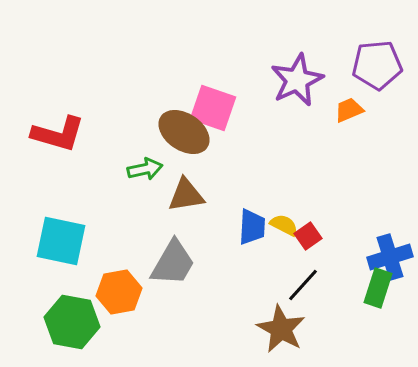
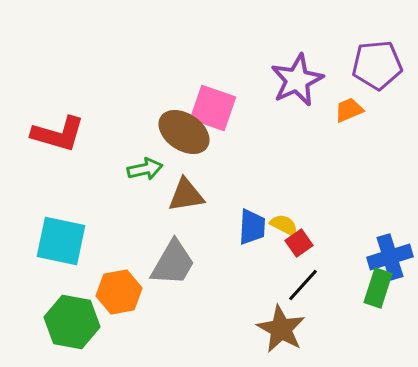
red square: moved 9 px left, 7 px down
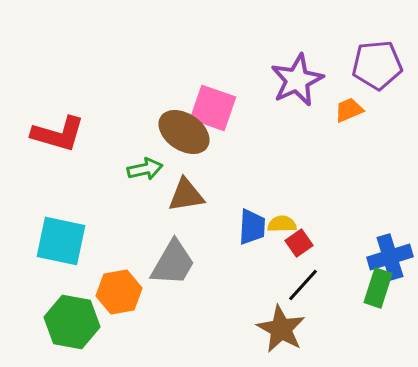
yellow semicircle: moved 2 px left, 1 px up; rotated 28 degrees counterclockwise
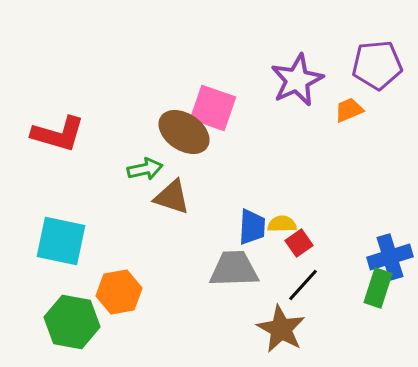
brown triangle: moved 14 px left, 2 px down; rotated 27 degrees clockwise
gray trapezoid: moved 61 px right, 6 px down; rotated 122 degrees counterclockwise
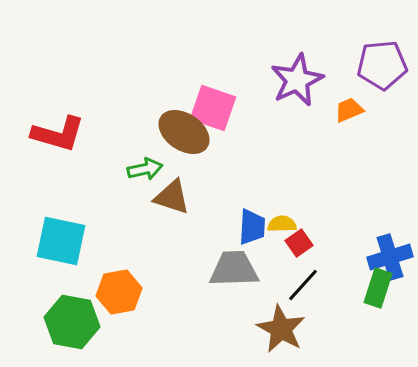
purple pentagon: moved 5 px right
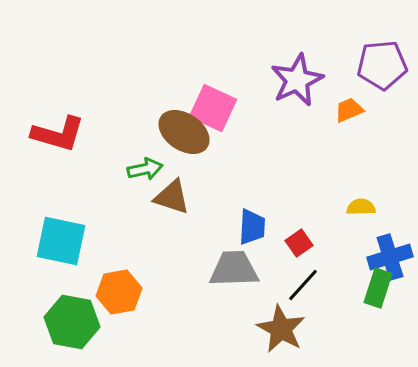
pink square: rotated 6 degrees clockwise
yellow semicircle: moved 79 px right, 17 px up
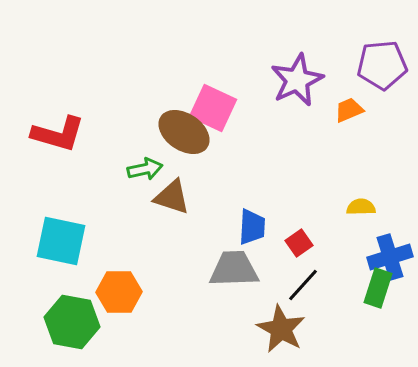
orange hexagon: rotated 9 degrees clockwise
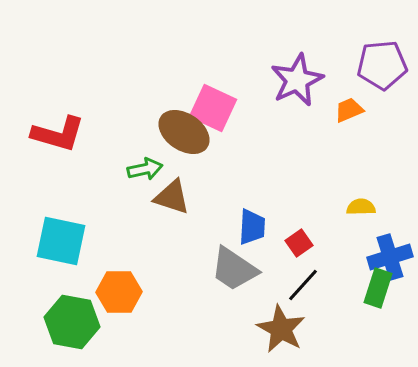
gray trapezoid: rotated 144 degrees counterclockwise
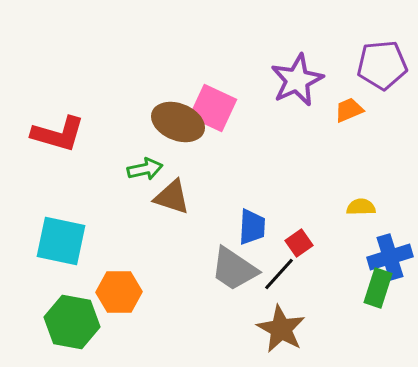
brown ellipse: moved 6 px left, 10 px up; rotated 12 degrees counterclockwise
black line: moved 24 px left, 11 px up
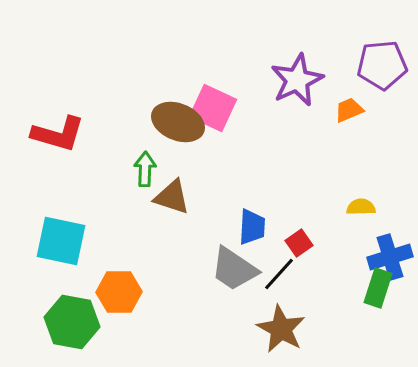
green arrow: rotated 76 degrees counterclockwise
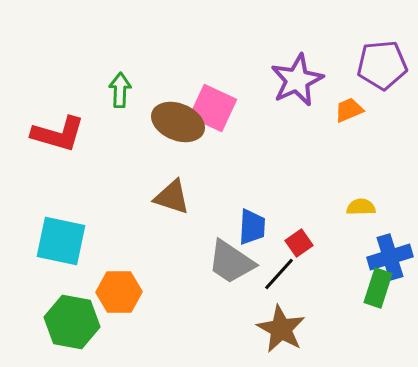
green arrow: moved 25 px left, 79 px up
gray trapezoid: moved 3 px left, 7 px up
